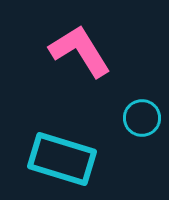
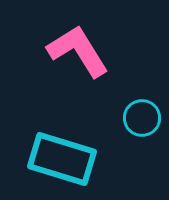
pink L-shape: moved 2 px left
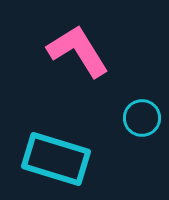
cyan rectangle: moved 6 px left
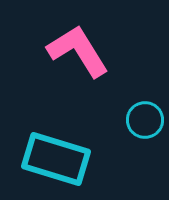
cyan circle: moved 3 px right, 2 px down
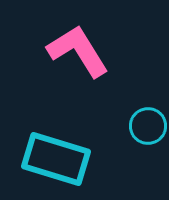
cyan circle: moved 3 px right, 6 px down
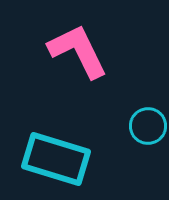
pink L-shape: rotated 6 degrees clockwise
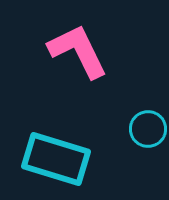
cyan circle: moved 3 px down
